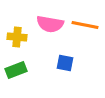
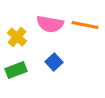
yellow cross: rotated 36 degrees clockwise
blue square: moved 11 px left, 1 px up; rotated 36 degrees clockwise
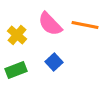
pink semicircle: rotated 36 degrees clockwise
yellow cross: moved 2 px up
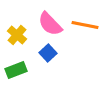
blue square: moved 6 px left, 9 px up
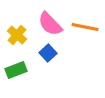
orange line: moved 2 px down
